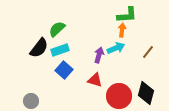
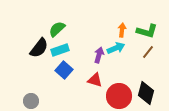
green L-shape: moved 20 px right, 16 px down; rotated 20 degrees clockwise
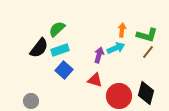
green L-shape: moved 4 px down
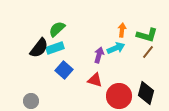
cyan rectangle: moved 5 px left, 2 px up
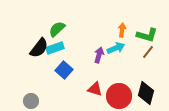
red triangle: moved 9 px down
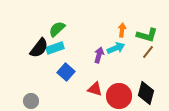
blue square: moved 2 px right, 2 px down
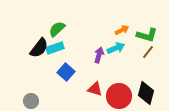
orange arrow: rotated 56 degrees clockwise
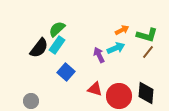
cyan rectangle: moved 2 px right, 3 px up; rotated 36 degrees counterclockwise
purple arrow: rotated 42 degrees counterclockwise
black diamond: rotated 10 degrees counterclockwise
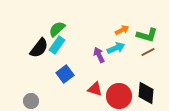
brown line: rotated 24 degrees clockwise
blue square: moved 1 px left, 2 px down; rotated 12 degrees clockwise
